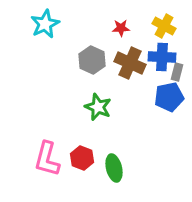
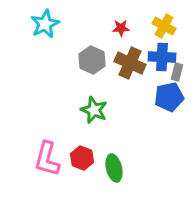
green star: moved 4 px left, 3 px down
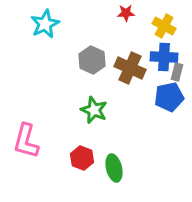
red star: moved 5 px right, 15 px up
blue cross: moved 2 px right
brown cross: moved 5 px down
pink L-shape: moved 21 px left, 18 px up
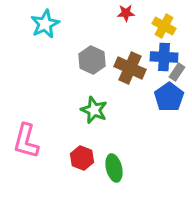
gray rectangle: rotated 18 degrees clockwise
blue pentagon: rotated 24 degrees counterclockwise
